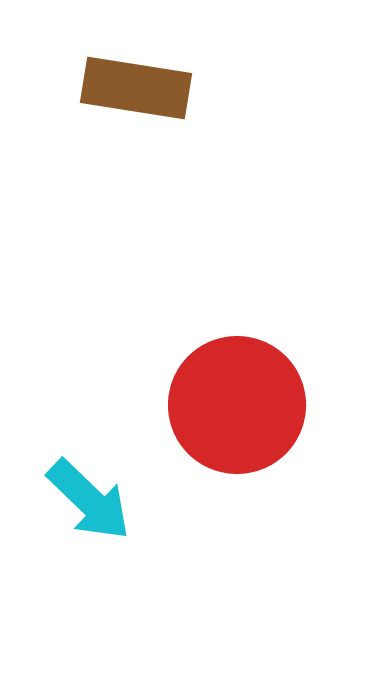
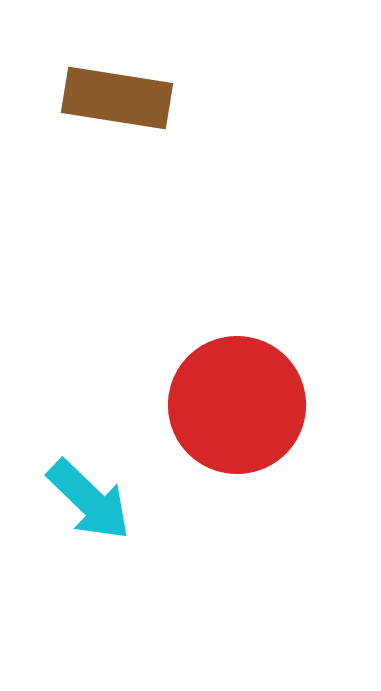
brown rectangle: moved 19 px left, 10 px down
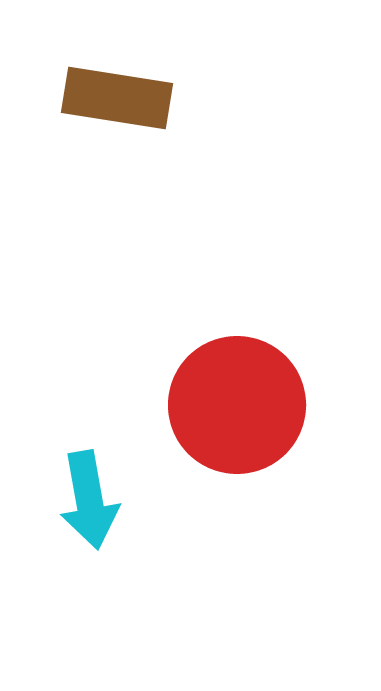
cyan arrow: rotated 36 degrees clockwise
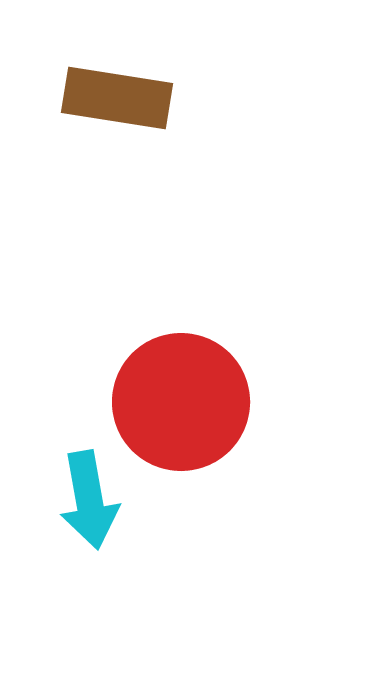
red circle: moved 56 px left, 3 px up
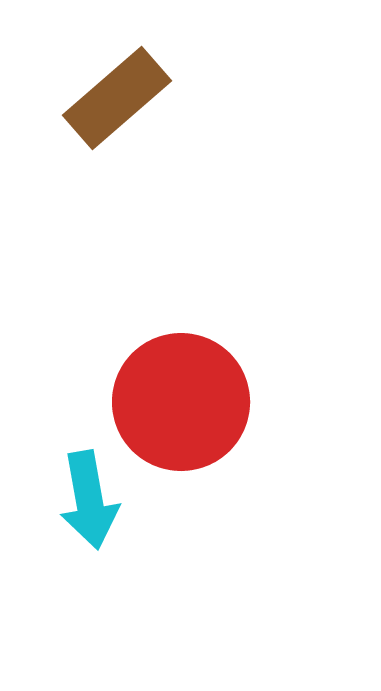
brown rectangle: rotated 50 degrees counterclockwise
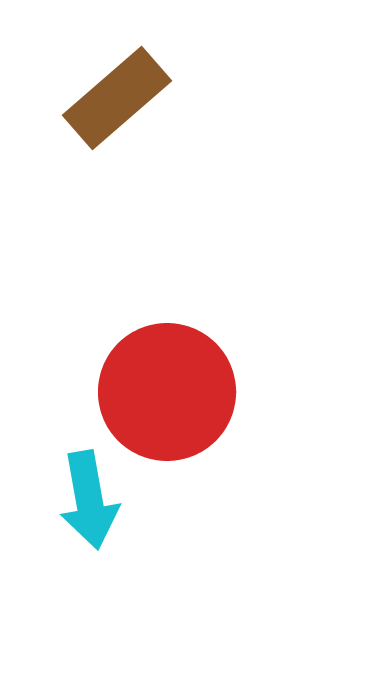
red circle: moved 14 px left, 10 px up
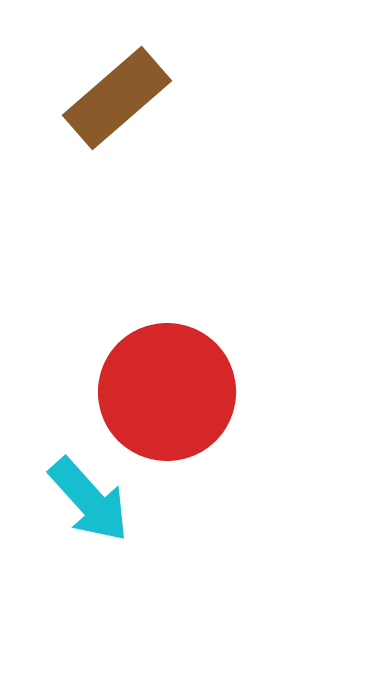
cyan arrow: rotated 32 degrees counterclockwise
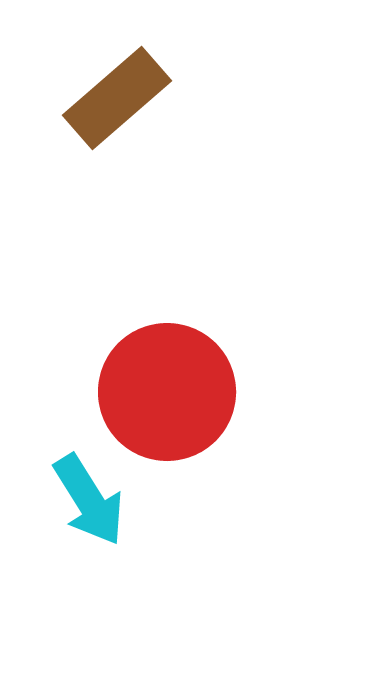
cyan arrow: rotated 10 degrees clockwise
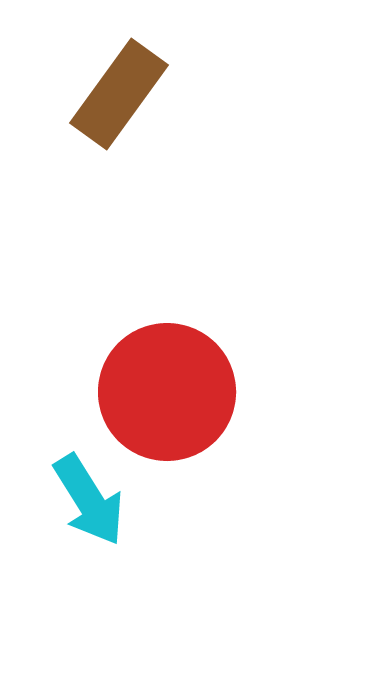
brown rectangle: moved 2 px right, 4 px up; rotated 13 degrees counterclockwise
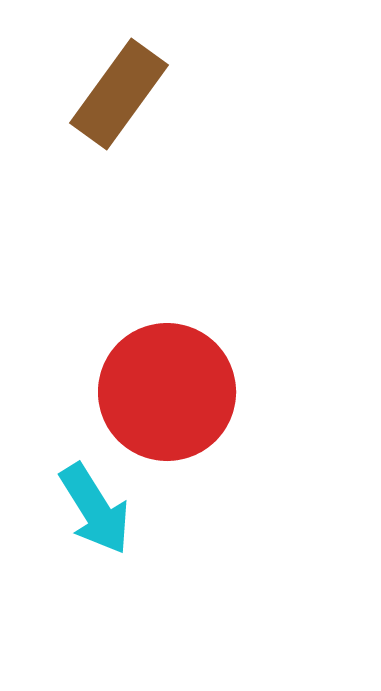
cyan arrow: moved 6 px right, 9 px down
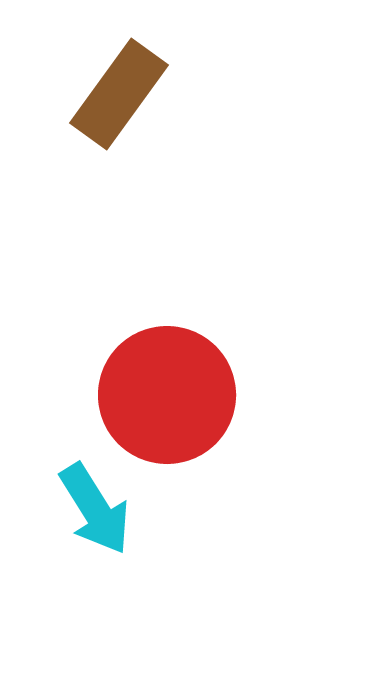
red circle: moved 3 px down
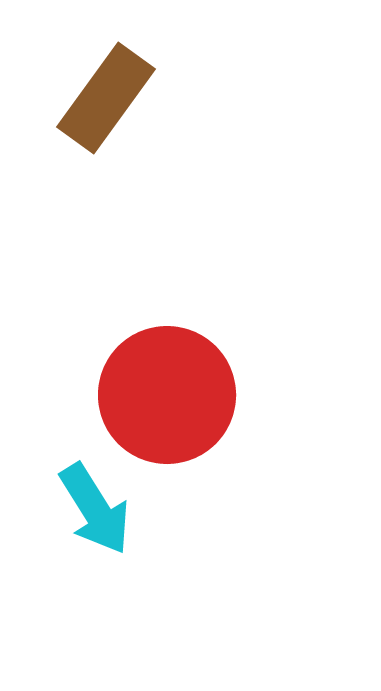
brown rectangle: moved 13 px left, 4 px down
